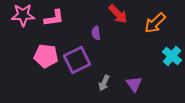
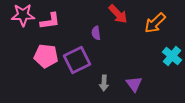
pink L-shape: moved 4 px left, 3 px down
gray arrow: rotated 21 degrees counterclockwise
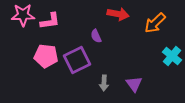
red arrow: rotated 35 degrees counterclockwise
purple semicircle: moved 3 px down; rotated 16 degrees counterclockwise
